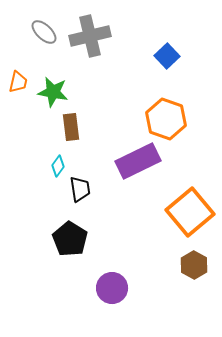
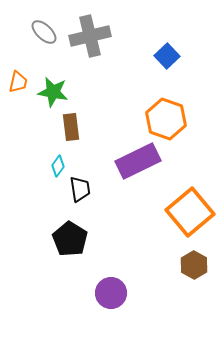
purple circle: moved 1 px left, 5 px down
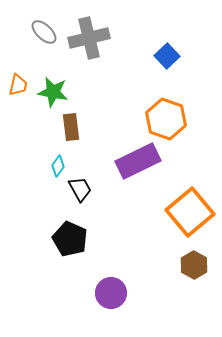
gray cross: moved 1 px left, 2 px down
orange trapezoid: moved 3 px down
black trapezoid: rotated 20 degrees counterclockwise
black pentagon: rotated 8 degrees counterclockwise
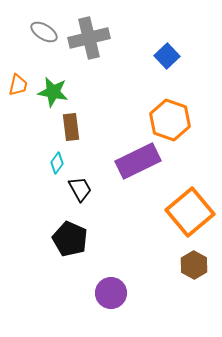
gray ellipse: rotated 12 degrees counterclockwise
orange hexagon: moved 4 px right, 1 px down
cyan diamond: moved 1 px left, 3 px up
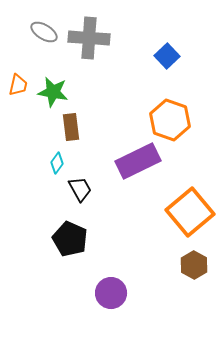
gray cross: rotated 18 degrees clockwise
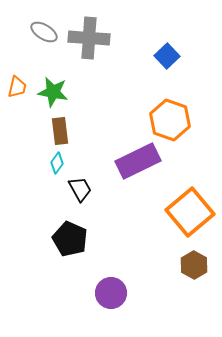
orange trapezoid: moved 1 px left, 2 px down
brown rectangle: moved 11 px left, 4 px down
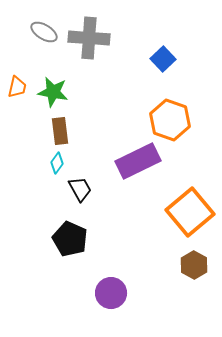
blue square: moved 4 px left, 3 px down
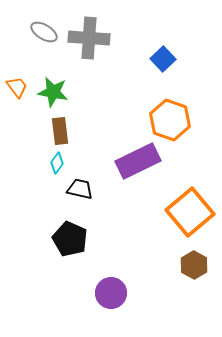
orange trapezoid: rotated 50 degrees counterclockwise
black trapezoid: rotated 48 degrees counterclockwise
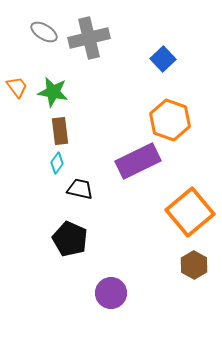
gray cross: rotated 18 degrees counterclockwise
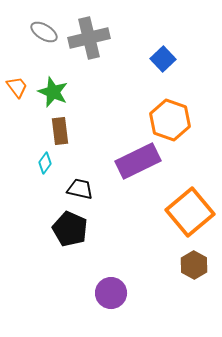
green star: rotated 12 degrees clockwise
cyan diamond: moved 12 px left
black pentagon: moved 10 px up
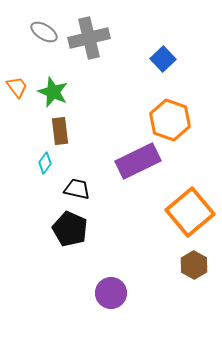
black trapezoid: moved 3 px left
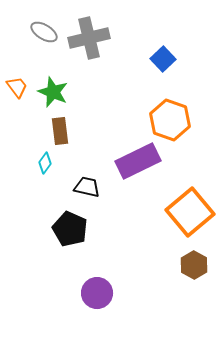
black trapezoid: moved 10 px right, 2 px up
purple circle: moved 14 px left
